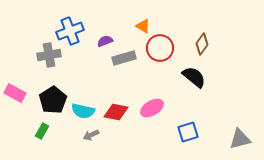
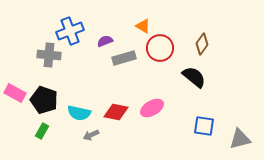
gray cross: rotated 15 degrees clockwise
black pentagon: moved 9 px left; rotated 20 degrees counterclockwise
cyan semicircle: moved 4 px left, 2 px down
blue square: moved 16 px right, 6 px up; rotated 25 degrees clockwise
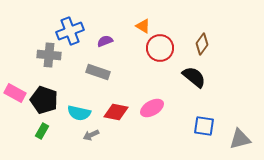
gray rectangle: moved 26 px left, 14 px down; rotated 35 degrees clockwise
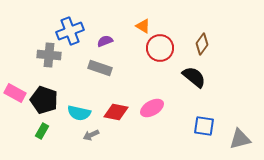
gray rectangle: moved 2 px right, 4 px up
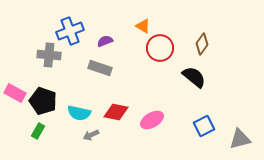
black pentagon: moved 1 px left, 1 px down
pink ellipse: moved 12 px down
blue square: rotated 35 degrees counterclockwise
green rectangle: moved 4 px left
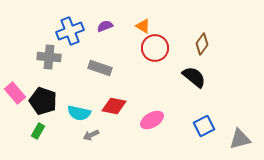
purple semicircle: moved 15 px up
red circle: moved 5 px left
gray cross: moved 2 px down
pink rectangle: rotated 20 degrees clockwise
red diamond: moved 2 px left, 6 px up
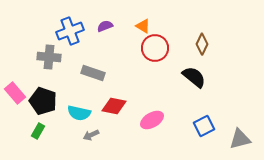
brown diamond: rotated 10 degrees counterclockwise
gray rectangle: moved 7 px left, 5 px down
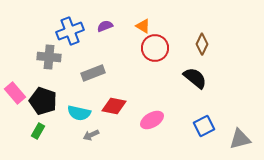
gray rectangle: rotated 40 degrees counterclockwise
black semicircle: moved 1 px right, 1 px down
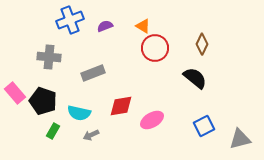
blue cross: moved 11 px up
red diamond: moved 7 px right; rotated 20 degrees counterclockwise
green rectangle: moved 15 px right
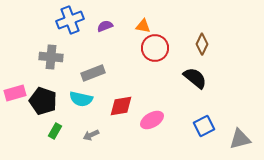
orange triangle: rotated 21 degrees counterclockwise
gray cross: moved 2 px right
pink rectangle: rotated 65 degrees counterclockwise
cyan semicircle: moved 2 px right, 14 px up
green rectangle: moved 2 px right
